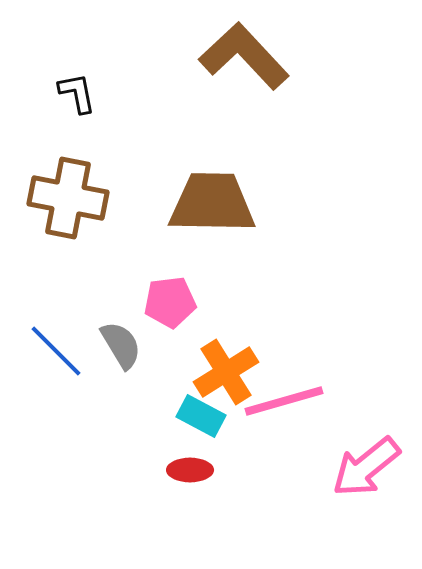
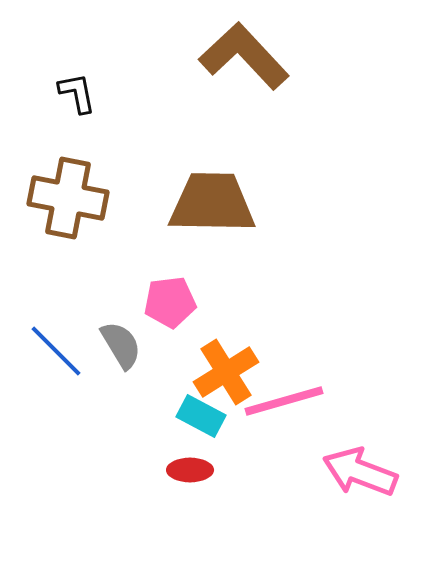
pink arrow: moved 6 px left, 5 px down; rotated 60 degrees clockwise
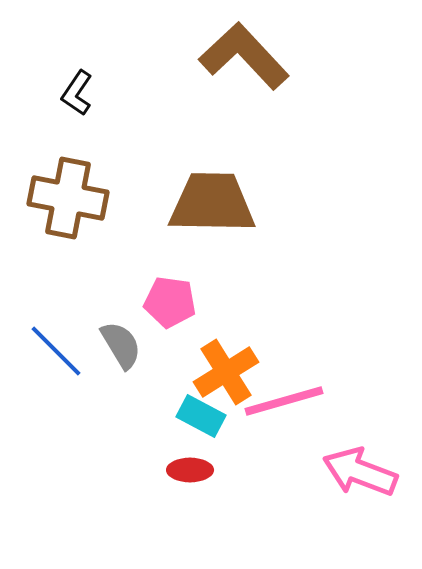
black L-shape: rotated 135 degrees counterclockwise
pink pentagon: rotated 15 degrees clockwise
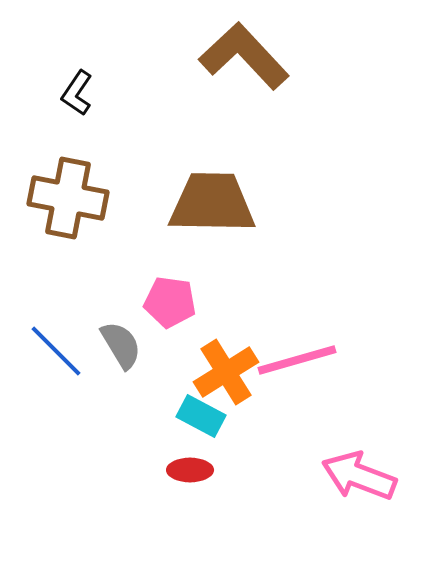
pink line: moved 13 px right, 41 px up
pink arrow: moved 1 px left, 4 px down
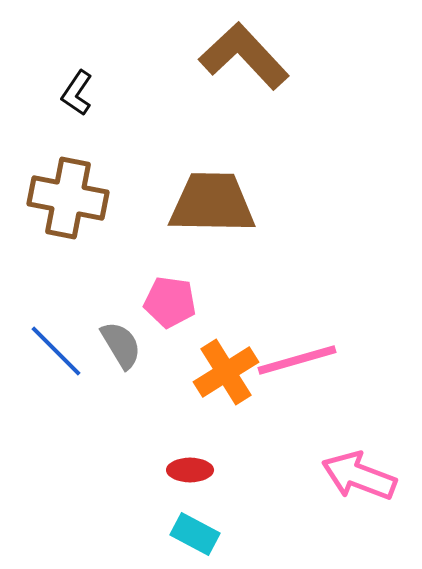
cyan rectangle: moved 6 px left, 118 px down
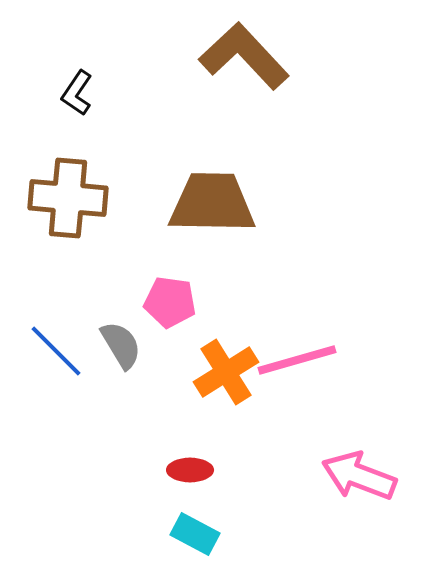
brown cross: rotated 6 degrees counterclockwise
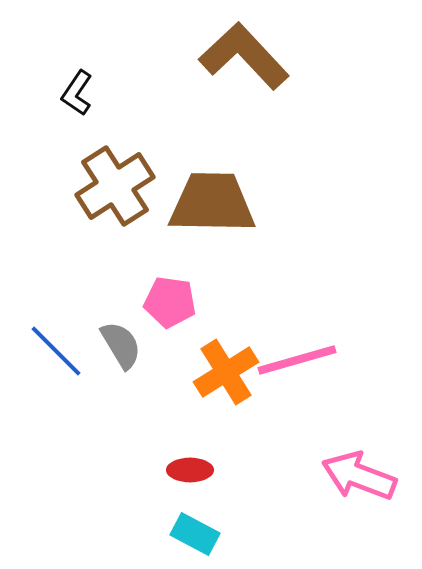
brown cross: moved 47 px right, 12 px up; rotated 38 degrees counterclockwise
